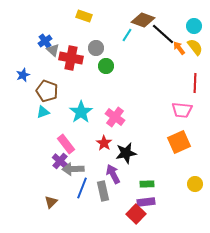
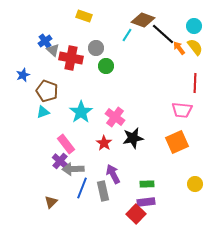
orange square: moved 2 px left
black star: moved 7 px right, 15 px up
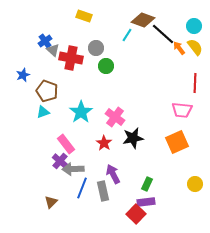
green rectangle: rotated 64 degrees counterclockwise
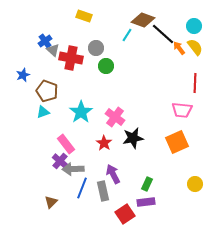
red square: moved 11 px left; rotated 12 degrees clockwise
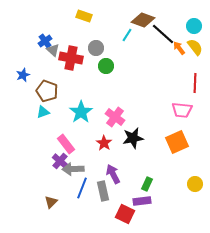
purple rectangle: moved 4 px left, 1 px up
red square: rotated 30 degrees counterclockwise
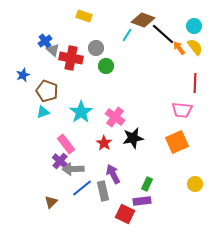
blue line: rotated 30 degrees clockwise
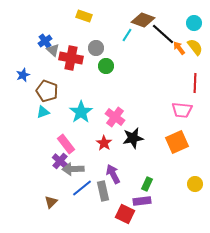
cyan circle: moved 3 px up
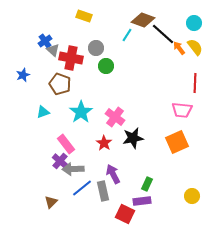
brown pentagon: moved 13 px right, 7 px up
yellow circle: moved 3 px left, 12 px down
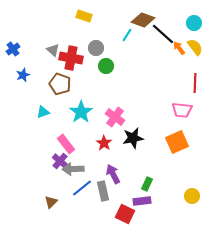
blue cross: moved 32 px left, 8 px down
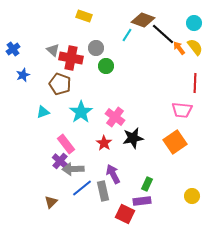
orange square: moved 2 px left; rotated 10 degrees counterclockwise
